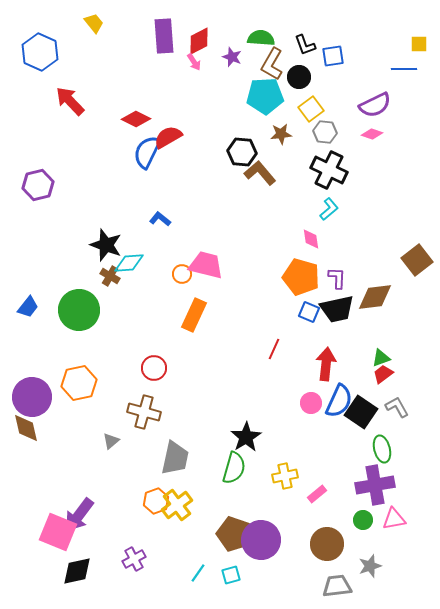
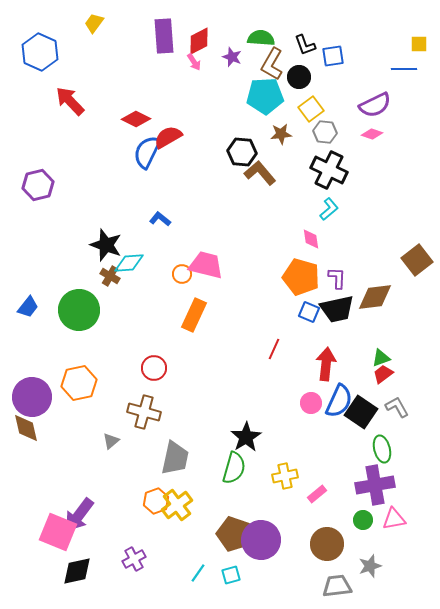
yellow trapezoid at (94, 23): rotated 105 degrees counterclockwise
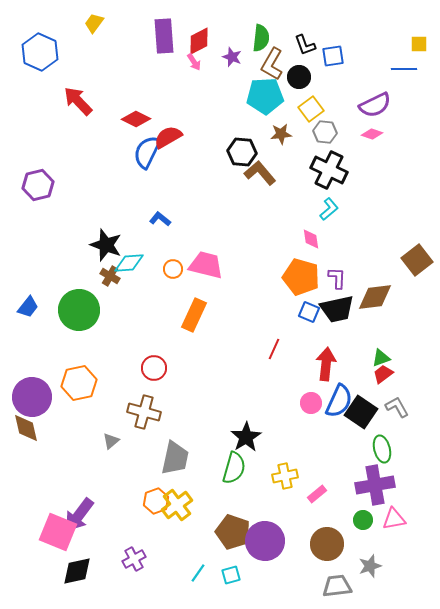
green semicircle at (261, 38): rotated 92 degrees clockwise
red arrow at (70, 101): moved 8 px right
orange circle at (182, 274): moved 9 px left, 5 px up
brown pentagon at (234, 534): moved 1 px left, 2 px up
purple circle at (261, 540): moved 4 px right, 1 px down
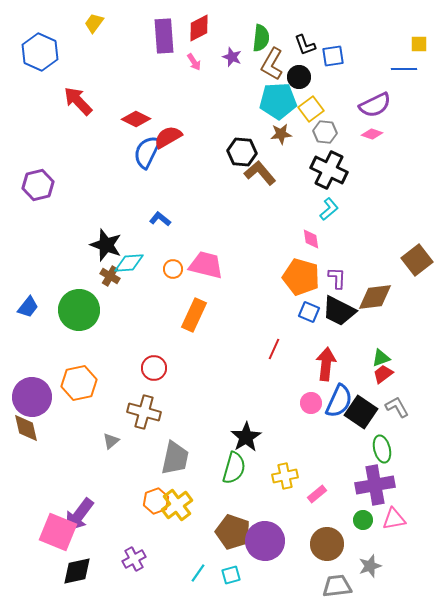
red diamond at (199, 41): moved 13 px up
cyan pentagon at (265, 96): moved 13 px right, 5 px down
black trapezoid at (337, 309): moved 2 px right, 2 px down; rotated 39 degrees clockwise
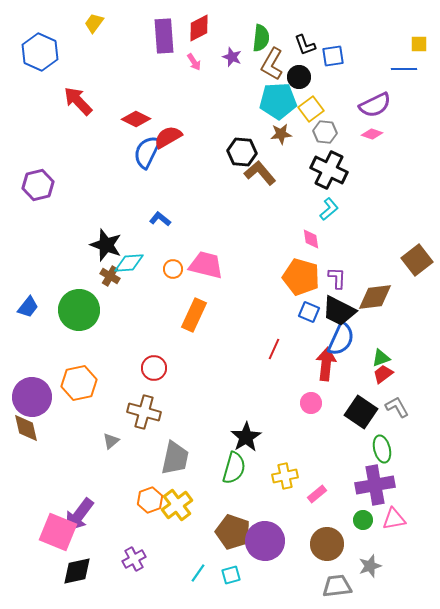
blue semicircle at (339, 401): moved 2 px right, 62 px up
orange hexagon at (156, 501): moved 6 px left, 1 px up
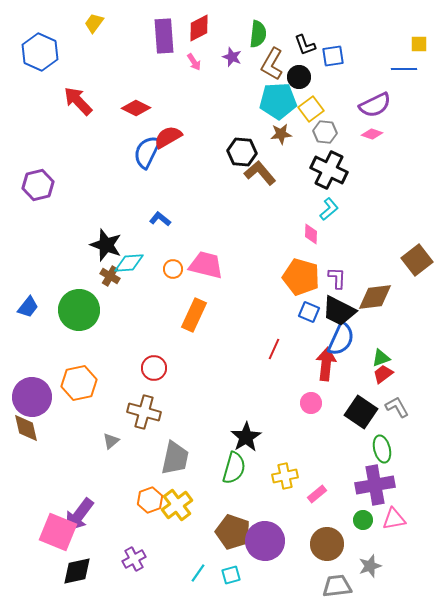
green semicircle at (261, 38): moved 3 px left, 4 px up
red diamond at (136, 119): moved 11 px up
pink diamond at (311, 239): moved 5 px up; rotated 10 degrees clockwise
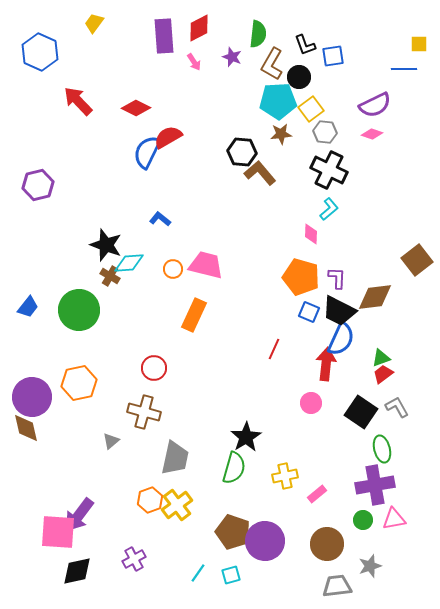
pink square at (58, 532): rotated 18 degrees counterclockwise
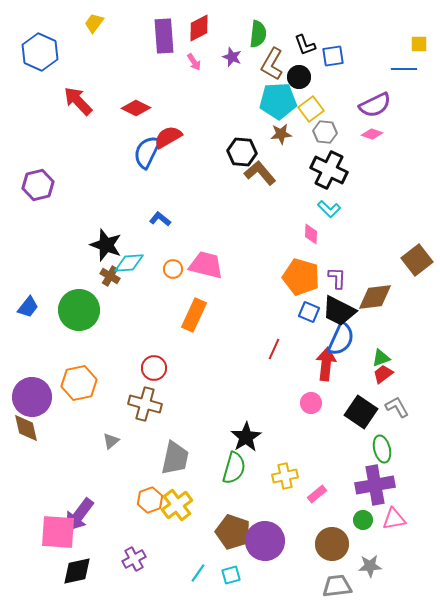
cyan L-shape at (329, 209): rotated 85 degrees clockwise
brown cross at (144, 412): moved 1 px right, 8 px up
brown circle at (327, 544): moved 5 px right
gray star at (370, 566): rotated 15 degrees clockwise
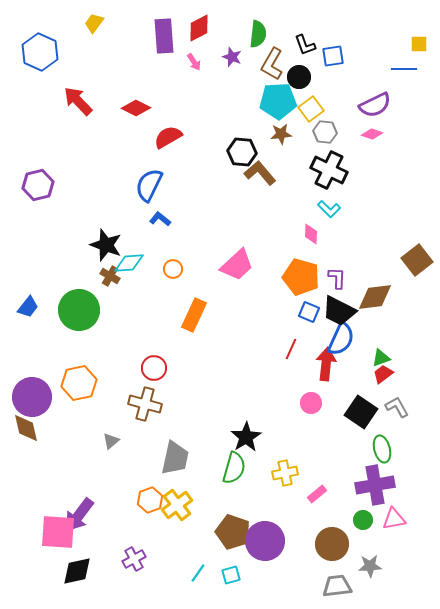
blue semicircle at (147, 152): moved 2 px right, 33 px down
pink trapezoid at (206, 265): moved 31 px right; rotated 123 degrees clockwise
red line at (274, 349): moved 17 px right
yellow cross at (285, 476): moved 3 px up
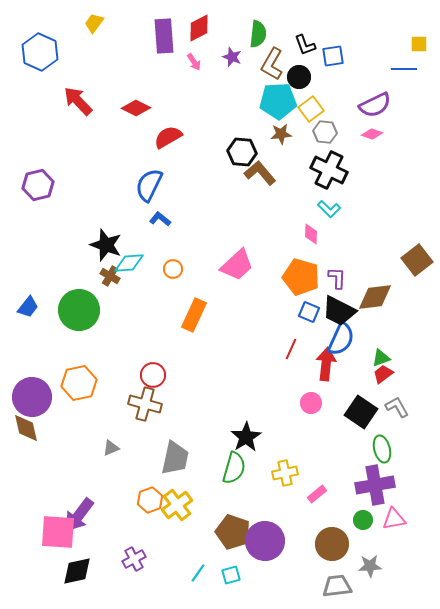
red circle at (154, 368): moved 1 px left, 7 px down
gray triangle at (111, 441): moved 7 px down; rotated 18 degrees clockwise
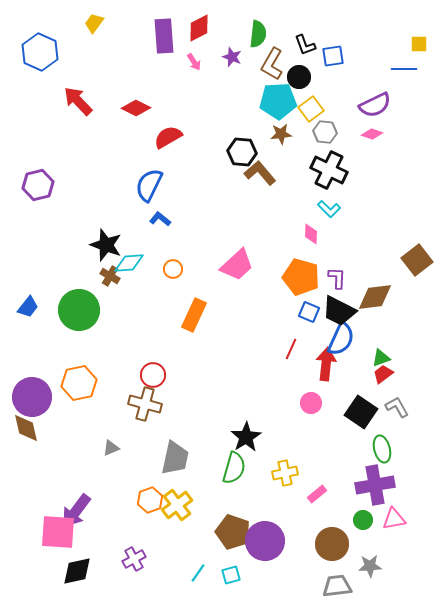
purple arrow at (79, 515): moved 3 px left, 4 px up
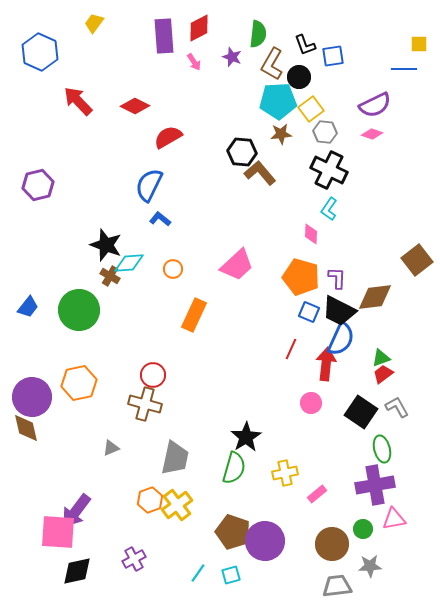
red diamond at (136, 108): moved 1 px left, 2 px up
cyan L-shape at (329, 209): rotated 80 degrees clockwise
green circle at (363, 520): moved 9 px down
